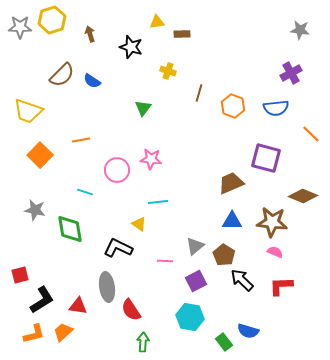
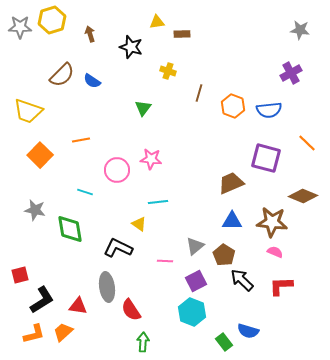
blue semicircle at (276, 108): moved 7 px left, 2 px down
orange line at (311, 134): moved 4 px left, 9 px down
cyan hexagon at (190, 317): moved 2 px right, 5 px up; rotated 12 degrees clockwise
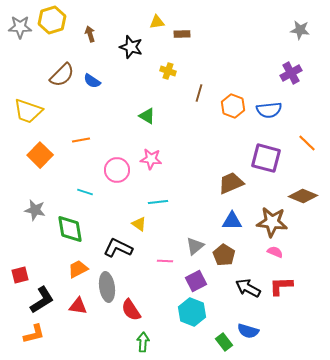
green triangle at (143, 108): moved 4 px right, 8 px down; rotated 36 degrees counterclockwise
black arrow at (242, 280): moved 6 px right, 8 px down; rotated 15 degrees counterclockwise
orange trapezoid at (63, 332): moved 15 px right, 63 px up; rotated 15 degrees clockwise
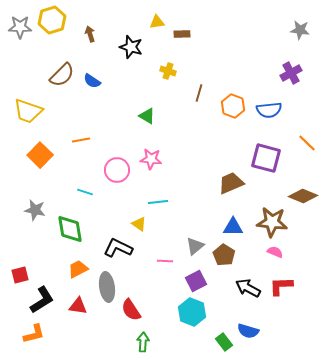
blue triangle at (232, 221): moved 1 px right, 6 px down
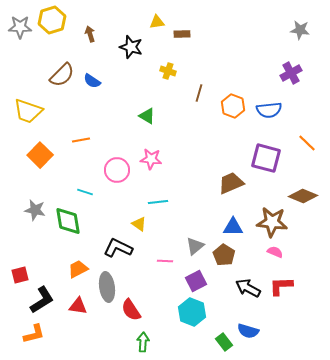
green diamond at (70, 229): moved 2 px left, 8 px up
